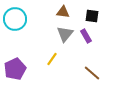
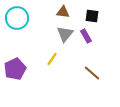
cyan circle: moved 2 px right, 1 px up
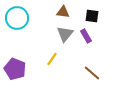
purple pentagon: rotated 25 degrees counterclockwise
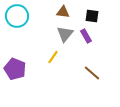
cyan circle: moved 2 px up
yellow line: moved 1 px right, 2 px up
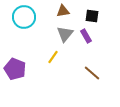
brown triangle: moved 1 px up; rotated 16 degrees counterclockwise
cyan circle: moved 7 px right, 1 px down
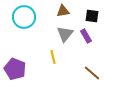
yellow line: rotated 48 degrees counterclockwise
